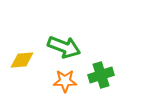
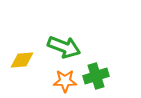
green cross: moved 5 px left, 1 px down
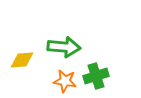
green arrow: rotated 16 degrees counterclockwise
orange star: rotated 10 degrees clockwise
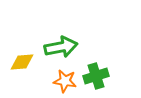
green arrow: moved 3 px left; rotated 16 degrees counterclockwise
yellow diamond: moved 2 px down
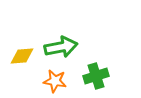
yellow diamond: moved 6 px up
orange star: moved 10 px left
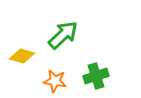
green arrow: moved 2 px right, 12 px up; rotated 32 degrees counterclockwise
yellow diamond: rotated 20 degrees clockwise
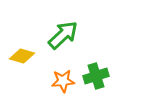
orange star: moved 8 px right; rotated 15 degrees counterclockwise
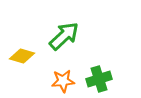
green arrow: moved 1 px right, 1 px down
green cross: moved 3 px right, 3 px down
